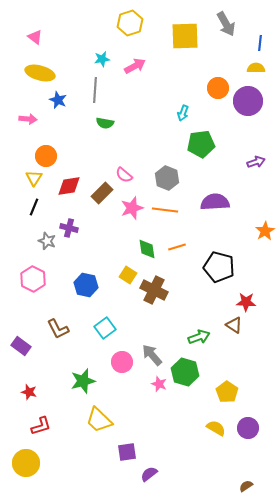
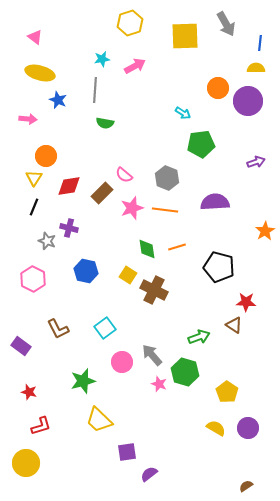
cyan arrow at (183, 113): rotated 77 degrees counterclockwise
blue hexagon at (86, 285): moved 14 px up
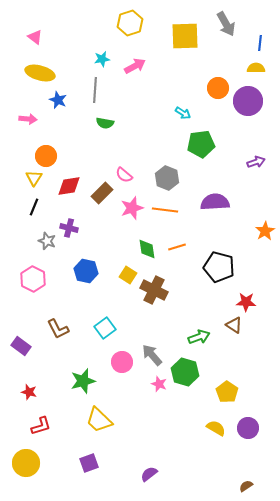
purple square at (127, 452): moved 38 px left, 11 px down; rotated 12 degrees counterclockwise
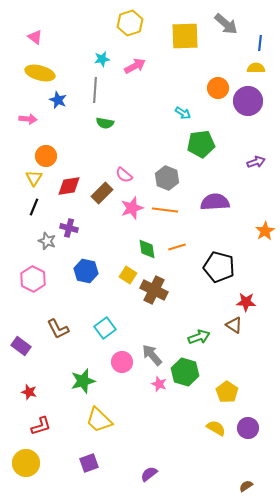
gray arrow at (226, 24): rotated 20 degrees counterclockwise
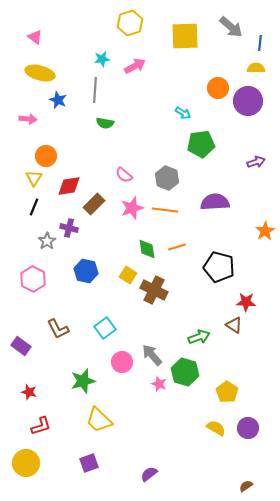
gray arrow at (226, 24): moved 5 px right, 3 px down
brown rectangle at (102, 193): moved 8 px left, 11 px down
gray star at (47, 241): rotated 18 degrees clockwise
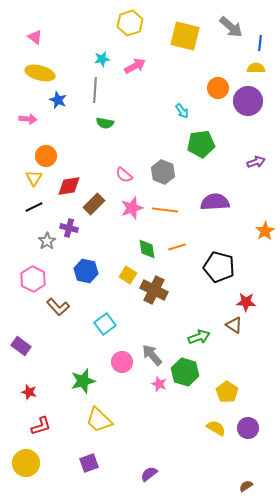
yellow square at (185, 36): rotated 16 degrees clockwise
cyan arrow at (183, 113): moved 1 px left, 2 px up; rotated 21 degrees clockwise
gray hexagon at (167, 178): moved 4 px left, 6 px up
black line at (34, 207): rotated 42 degrees clockwise
cyan square at (105, 328): moved 4 px up
brown L-shape at (58, 329): moved 22 px up; rotated 15 degrees counterclockwise
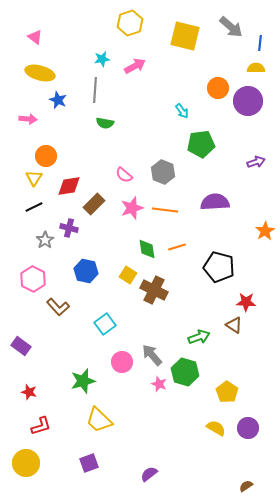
gray star at (47, 241): moved 2 px left, 1 px up
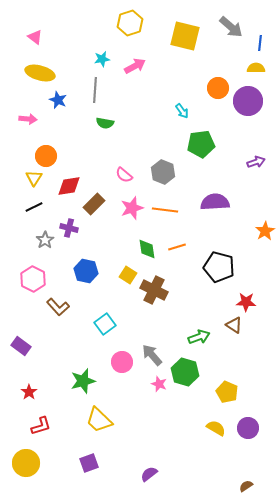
red star at (29, 392): rotated 21 degrees clockwise
yellow pentagon at (227, 392): rotated 10 degrees counterclockwise
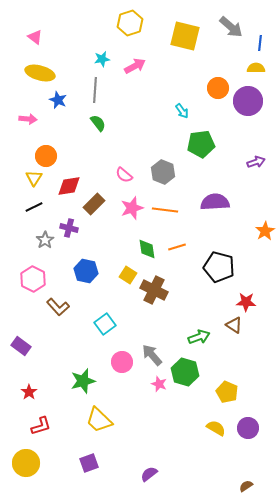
green semicircle at (105, 123): moved 7 px left; rotated 138 degrees counterclockwise
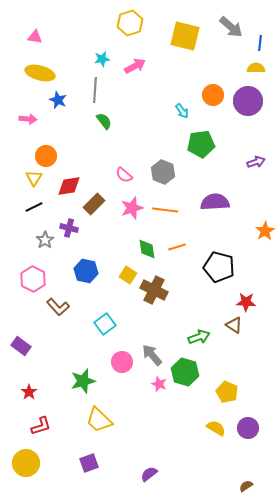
pink triangle at (35, 37): rotated 28 degrees counterclockwise
orange circle at (218, 88): moved 5 px left, 7 px down
green semicircle at (98, 123): moved 6 px right, 2 px up
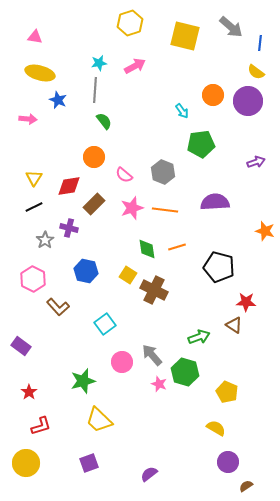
cyan star at (102, 59): moved 3 px left, 4 px down
yellow semicircle at (256, 68): moved 4 px down; rotated 144 degrees counterclockwise
orange circle at (46, 156): moved 48 px right, 1 px down
orange star at (265, 231): rotated 24 degrees counterclockwise
purple circle at (248, 428): moved 20 px left, 34 px down
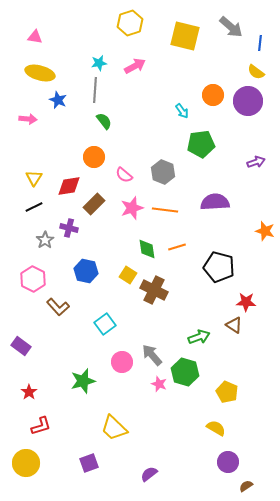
yellow trapezoid at (99, 420): moved 15 px right, 8 px down
